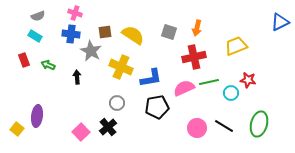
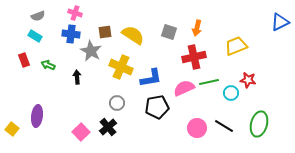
yellow square: moved 5 px left
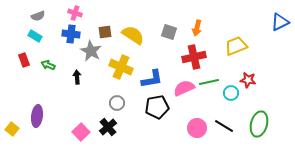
blue L-shape: moved 1 px right, 1 px down
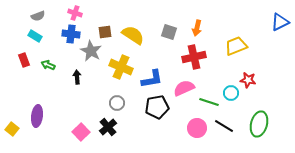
green line: moved 20 px down; rotated 30 degrees clockwise
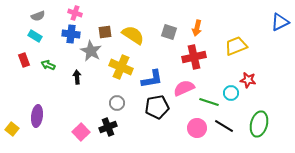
black cross: rotated 18 degrees clockwise
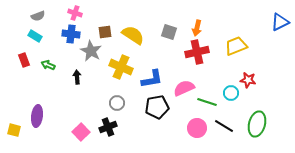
red cross: moved 3 px right, 5 px up
green line: moved 2 px left
green ellipse: moved 2 px left
yellow square: moved 2 px right, 1 px down; rotated 24 degrees counterclockwise
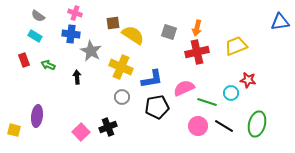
gray semicircle: rotated 56 degrees clockwise
blue triangle: rotated 18 degrees clockwise
brown square: moved 8 px right, 9 px up
gray circle: moved 5 px right, 6 px up
pink circle: moved 1 px right, 2 px up
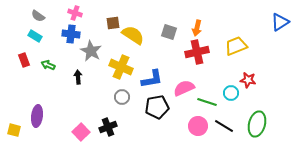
blue triangle: rotated 24 degrees counterclockwise
black arrow: moved 1 px right
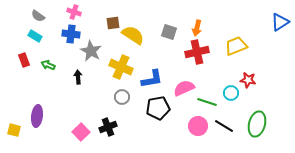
pink cross: moved 1 px left, 1 px up
black pentagon: moved 1 px right, 1 px down
